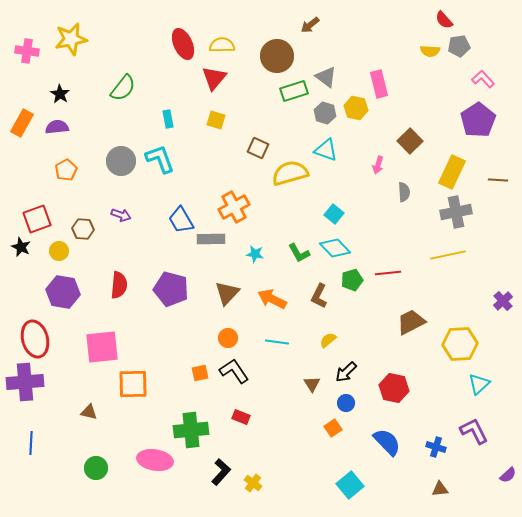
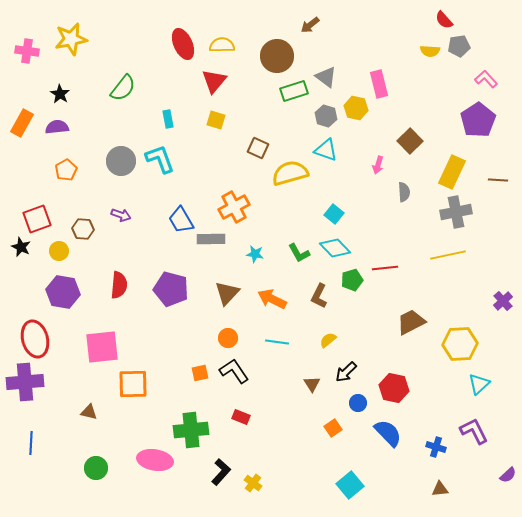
red triangle at (214, 78): moved 3 px down
pink L-shape at (483, 79): moved 3 px right
gray hexagon at (325, 113): moved 1 px right, 3 px down
red line at (388, 273): moved 3 px left, 5 px up
blue circle at (346, 403): moved 12 px right
blue semicircle at (387, 442): moved 1 px right, 9 px up
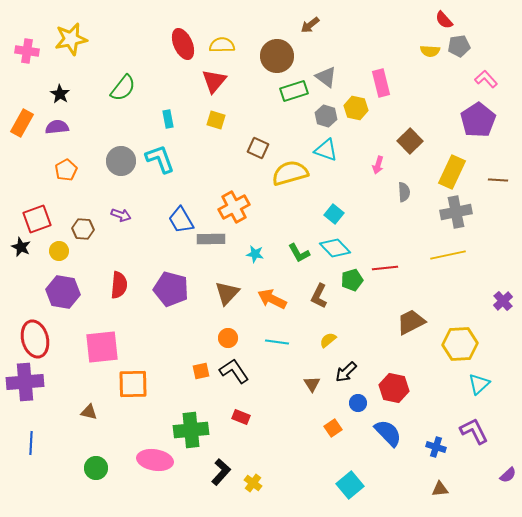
pink rectangle at (379, 84): moved 2 px right, 1 px up
orange square at (200, 373): moved 1 px right, 2 px up
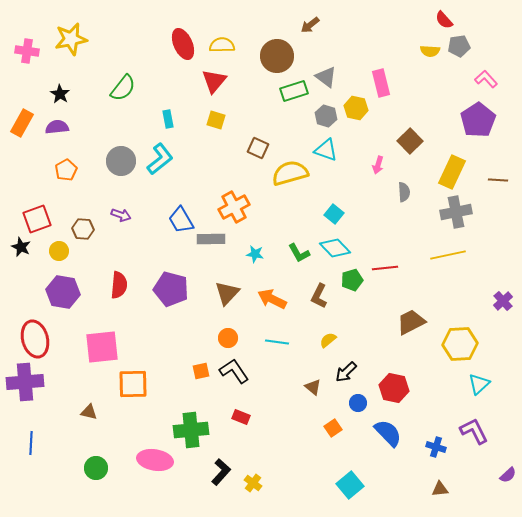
cyan L-shape at (160, 159): rotated 72 degrees clockwise
brown triangle at (312, 384): moved 1 px right, 3 px down; rotated 18 degrees counterclockwise
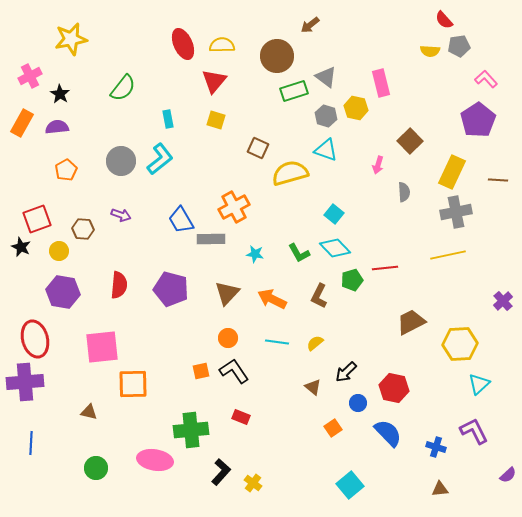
pink cross at (27, 51): moved 3 px right, 25 px down; rotated 35 degrees counterclockwise
yellow semicircle at (328, 340): moved 13 px left, 3 px down
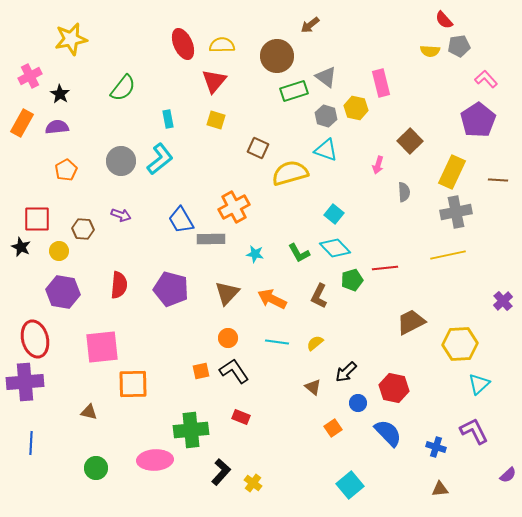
red square at (37, 219): rotated 20 degrees clockwise
pink ellipse at (155, 460): rotated 12 degrees counterclockwise
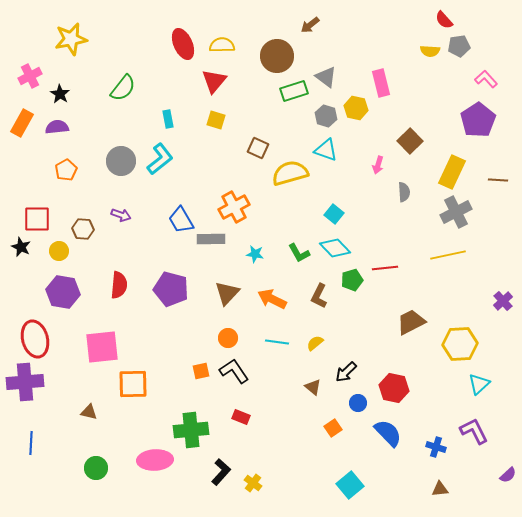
gray cross at (456, 212): rotated 16 degrees counterclockwise
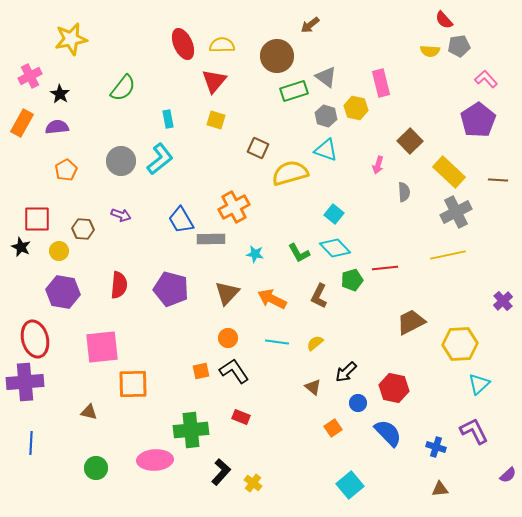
yellow rectangle at (452, 172): moved 3 px left; rotated 72 degrees counterclockwise
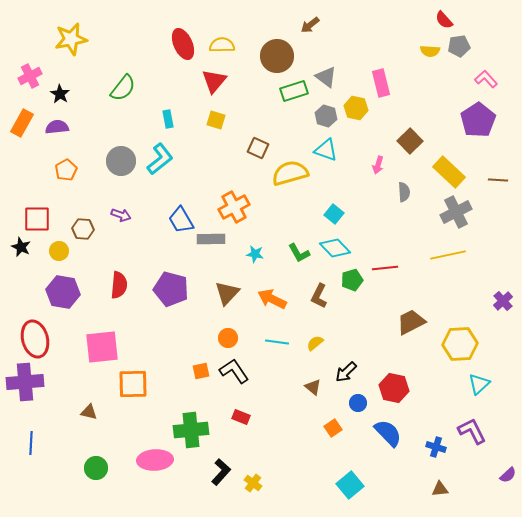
purple L-shape at (474, 431): moved 2 px left
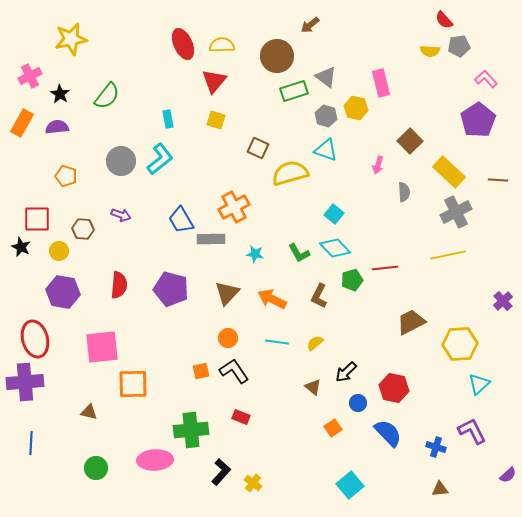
green semicircle at (123, 88): moved 16 px left, 8 px down
orange pentagon at (66, 170): moved 6 px down; rotated 25 degrees counterclockwise
